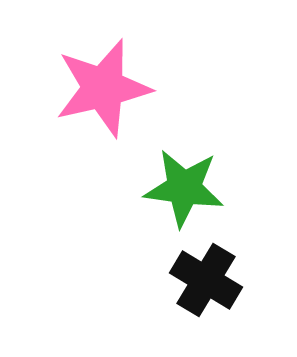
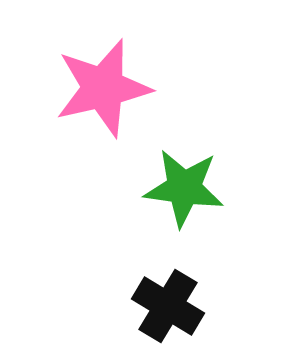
black cross: moved 38 px left, 26 px down
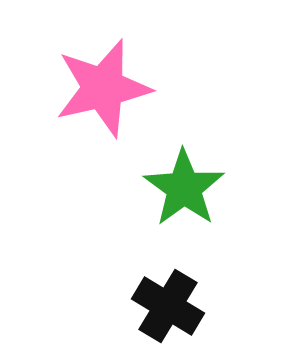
green star: rotated 28 degrees clockwise
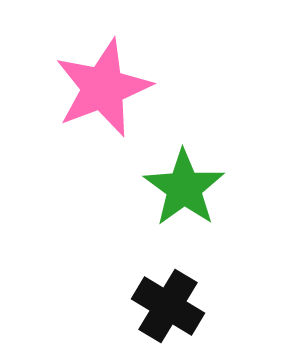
pink star: rotated 8 degrees counterclockwise
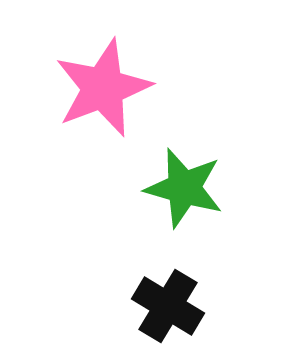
green star: rotated 20 degrees counterclockwise
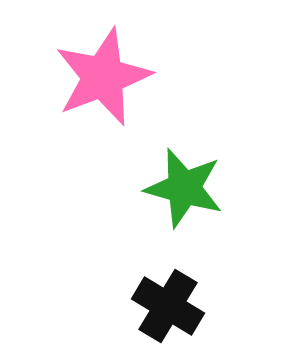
pink star: moved 11 px up
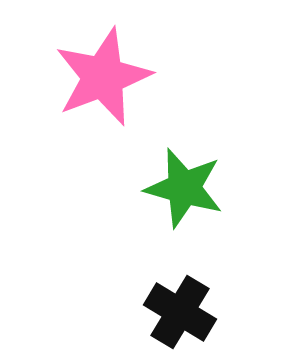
black cross: moved 12 px right, 6 px down
